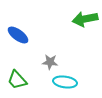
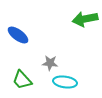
gray star: moved 1 px down
green trapezoid: moved 5 px right
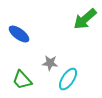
green arrow: rotated 30 degrees counterclockwise
blue ellipse: moved 1 px right, 1 px up
cyan ellipse: moved 3 px right, 3 px up; rotated 65 degrees counterclockwise
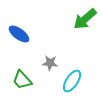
cyan ellipse: moved 4 px right, 2 px down
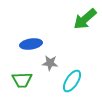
blue ellipse: moved 12 px right, 10 px down; rotated 45 degrees counterclockwise
green trapezoid: rotated 50 degrees counterclockwise
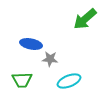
blue ellipse: rotated 20 degrees clockwise
gray star: moved 4 px up
cyan ellipse: moved 3 px left; rotated 35 degrees clockwise
